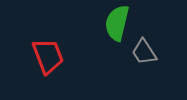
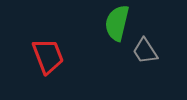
gray trapezoid: moved 1 px right, 1 px up
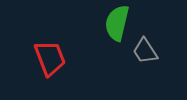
red trapezoid: moved 2 px right, 2 px down
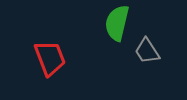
gray trapezoid: moved 2 px right
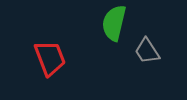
green semicircle: moved 3 px left
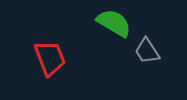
green semicircle: rotated 108 degrees clockwise
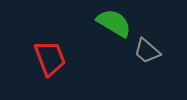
gray trapezoid: rotated 16 degrees counterclockwise
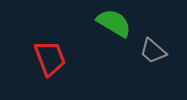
gray trapezoid: moved 6 px right
